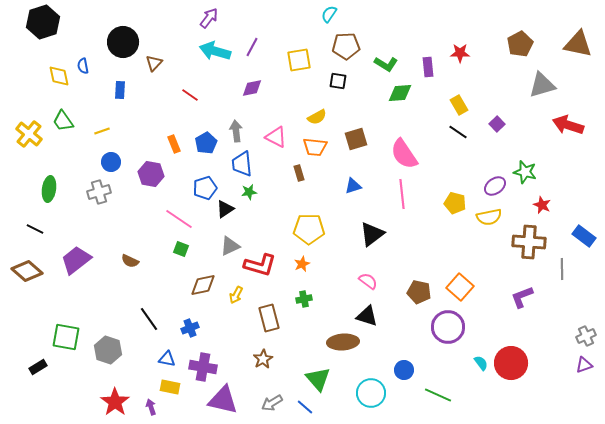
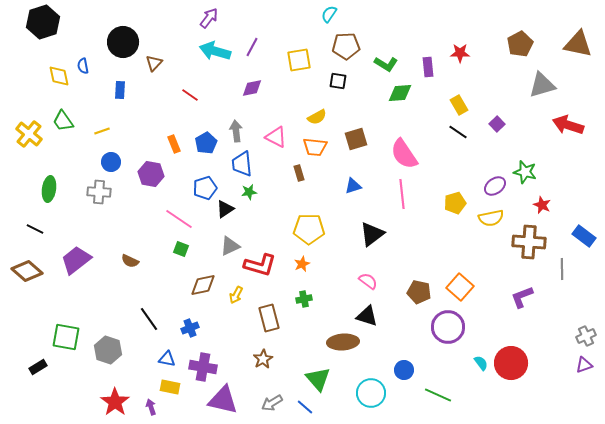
gray cross at (99, 192): rotated 20 degrees clockwise
yellow pentagon at (455, 203): rotated 30 degrees counterclockwise
yellow semicircle at (489, 217): moved 2 px right, 1 px down
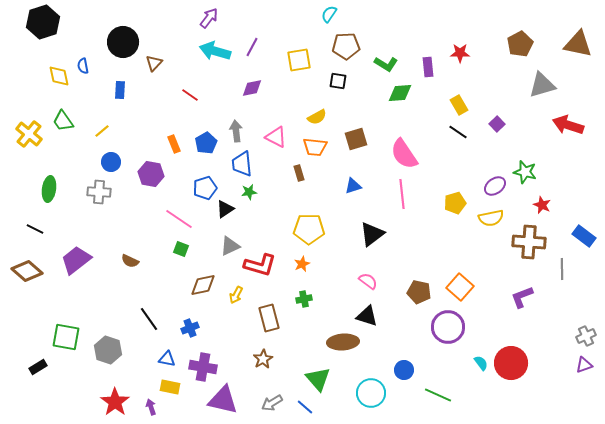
yellow line at (102, 131): rotated 21 degrees counterclockwise
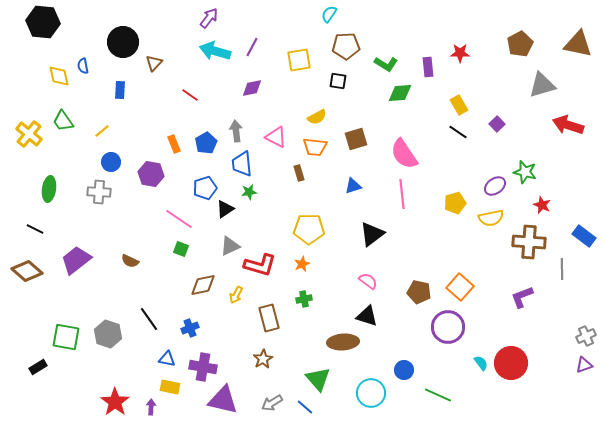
black hexagon at (43, 22): rotated 24 degrees clockwise
gray hexagon at (108, 350): moved 16 px up
purple arrow at (151, 407): rotated 21 degrees clockwise
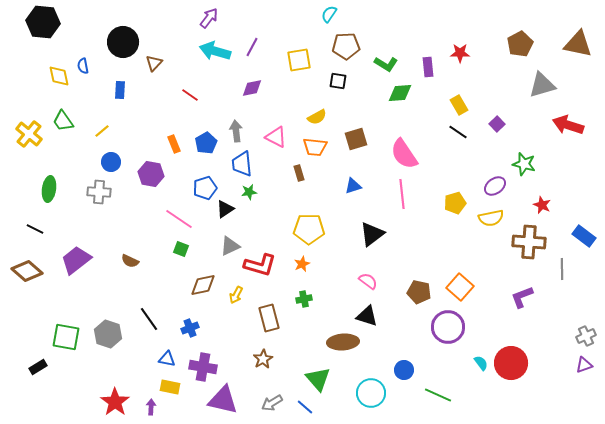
green star at (525, 172): moved 1 px left, 8 px up
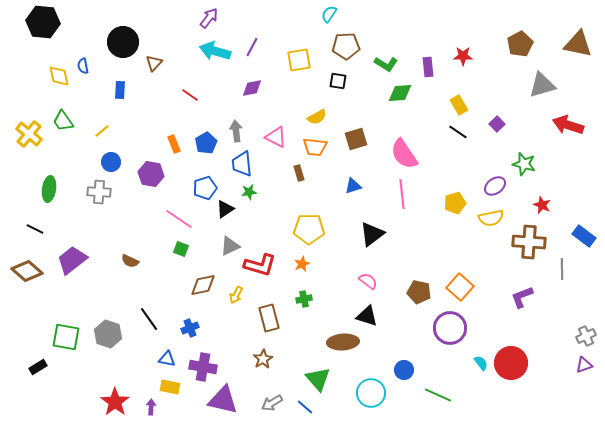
red star at (460, 53): moved 3 px right, 3 px down
purple trapezoid at (76, 260): moved 4 px left
purple circle at (448, 327): moved 2 px right, 1 px down
